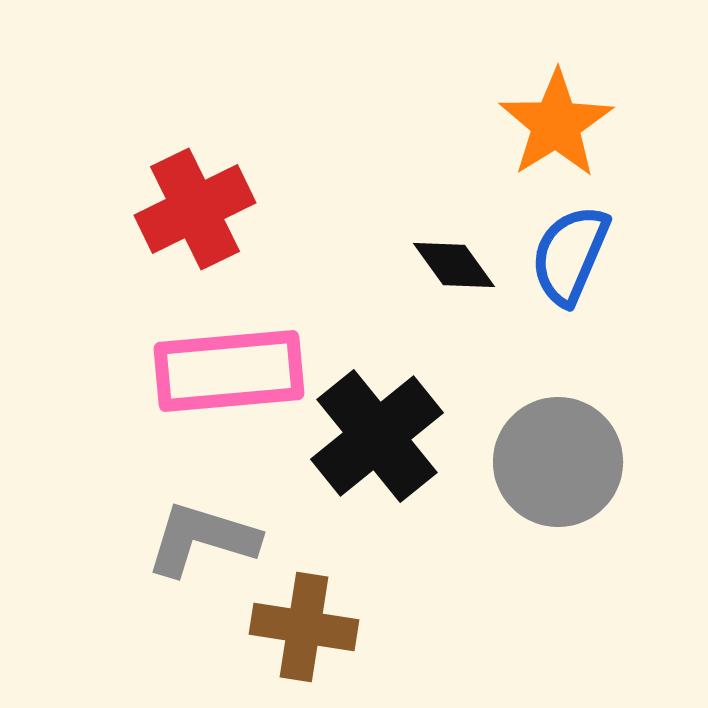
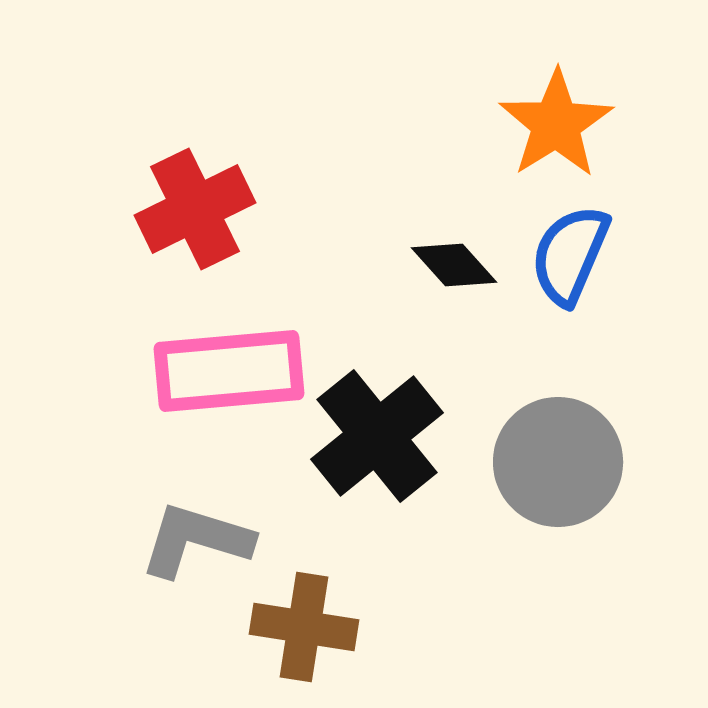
black diamond: rotated 6 degrees counterclockwise
gray L-shape: moved 6 px left, 1 px down
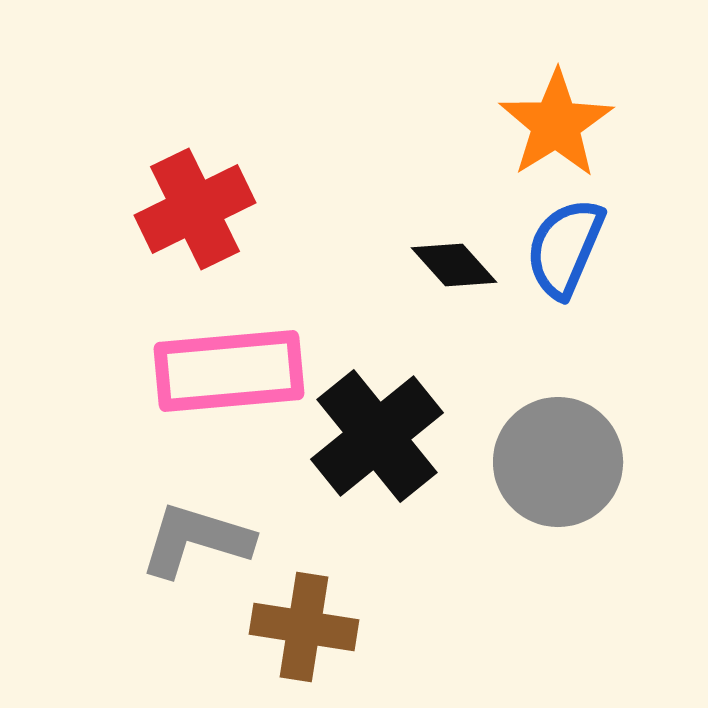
blue semicircle: moved 5 px left, 7 px up
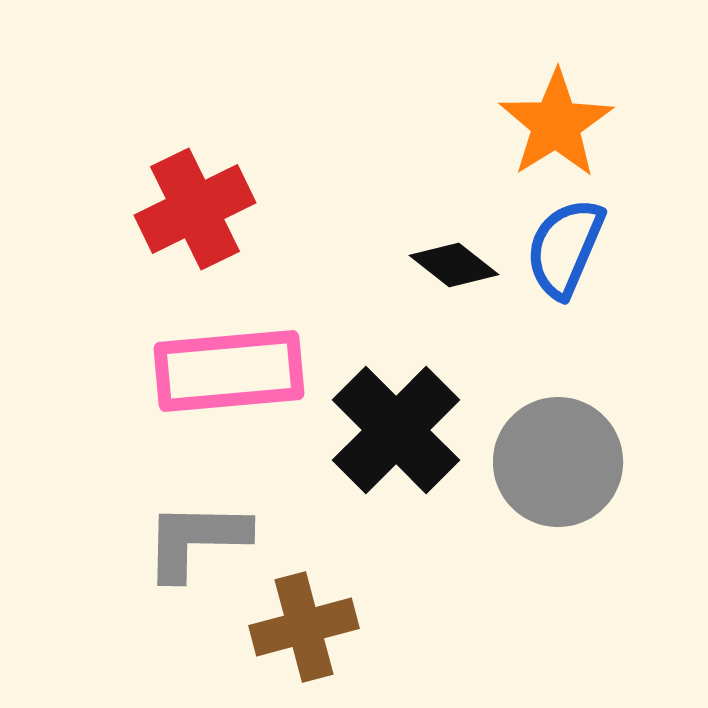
black diamond: rotated 10 degrees counterclockwise
black cross: moved 19 px right, 6 px up; rotated 6 degrees counterclockwise
gray L-shape: rotated 16 degrees counterclockwise
brown cross: rotated 24 degrees counterclockwise
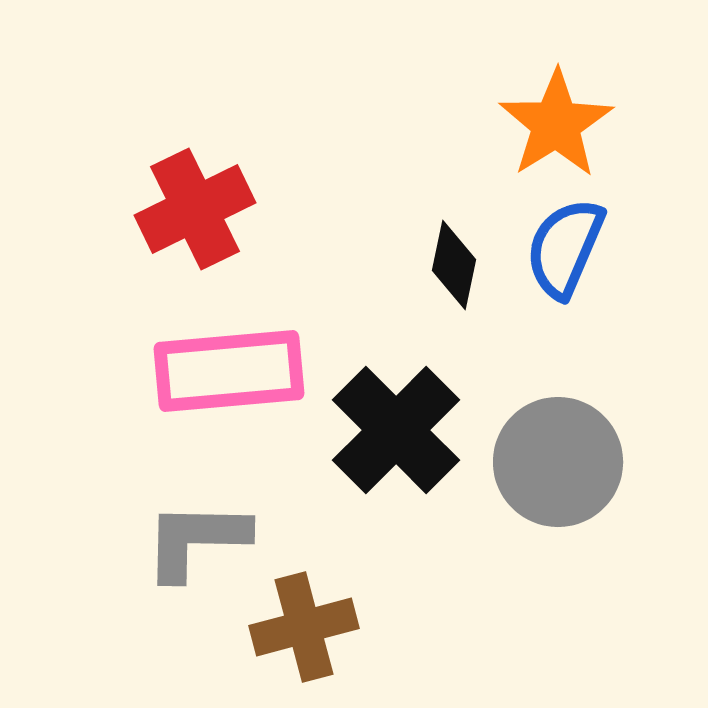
black diamond: rotated 64 degrees clockwise
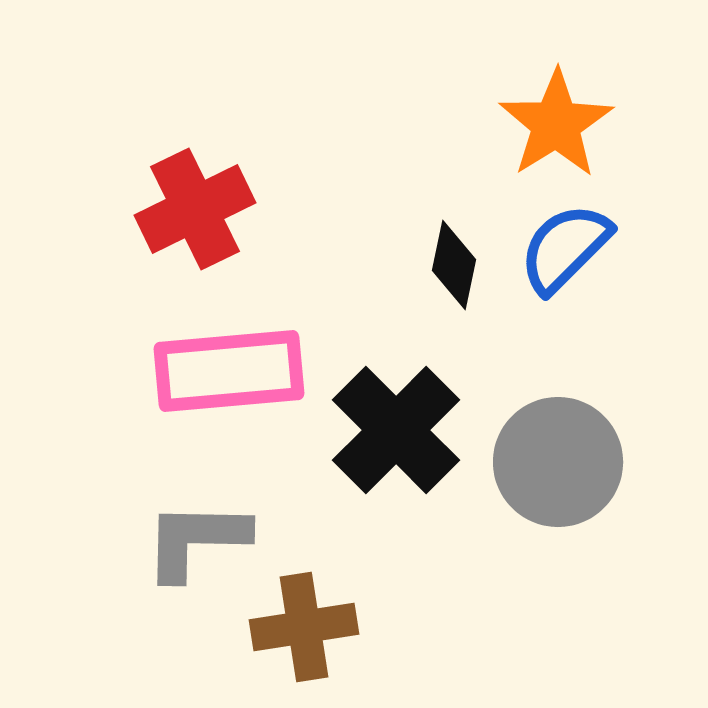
blue semicircle: rotated 22 degrees clockwise
brown cross: rotated 6 degrees clockwise
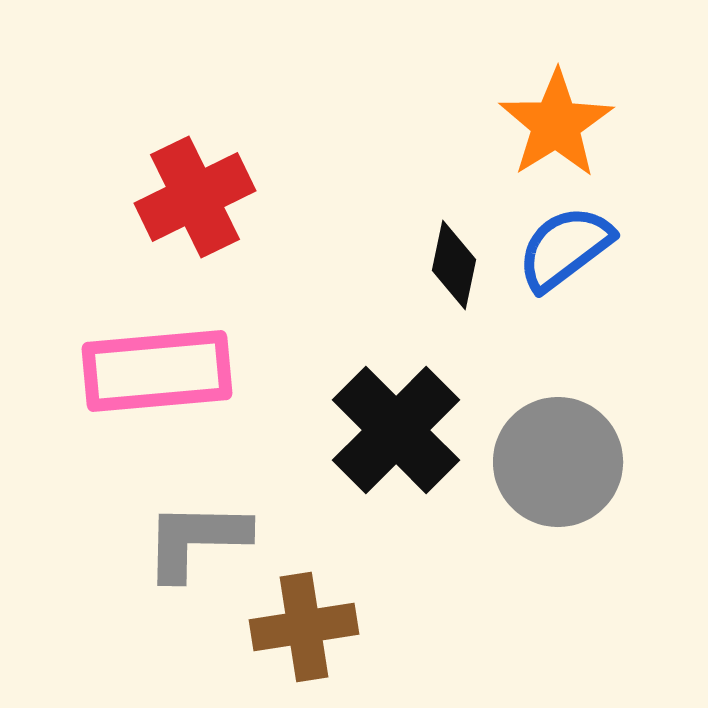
red cross: moved 12 px up
blue semicircle: rotated 8 degrees clockwise
pink rectangle: moved 72 px left
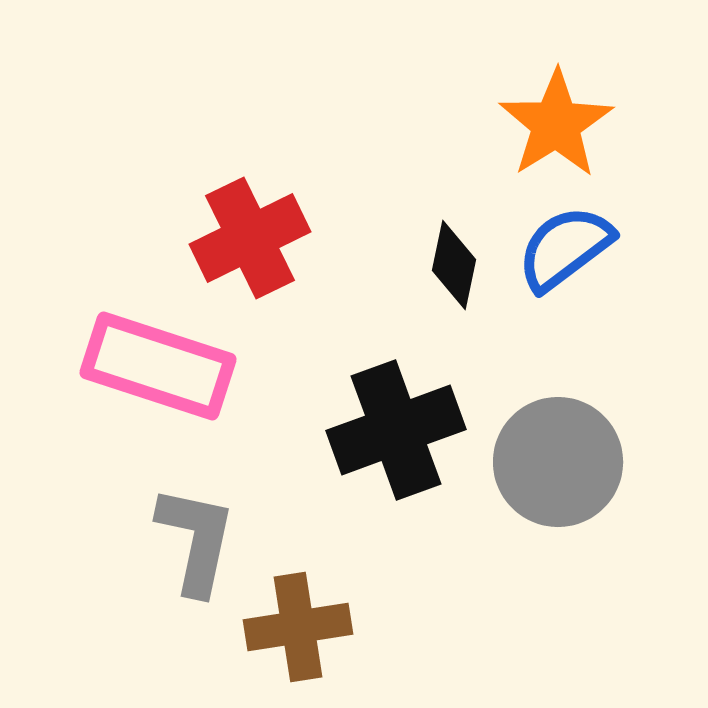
red cross: moved 55 px right, 41 px down
pink rectangle: moved 1 px right, 5 px up; rotated 23 degrees clockwise
black cross: rotated 25 degrees clockwise
gray L-shape: rotated 101 degrees clockwise
brown cross: moved 6 px left
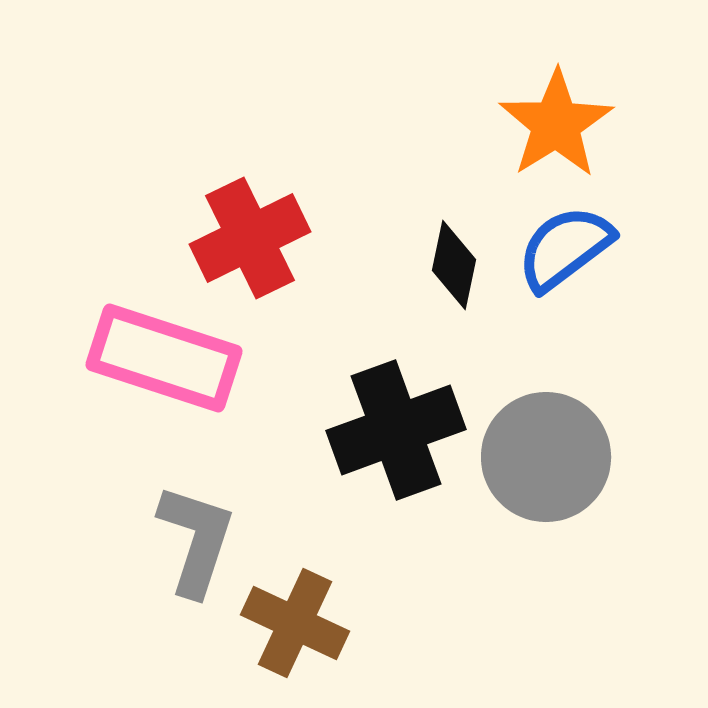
pink rectangle: moved 6 px right, 8 px up
gray circle: moved 12 px left, 5 px up
gray L-shape: rotated 6 degrees clockwise
brown cross: moved 3 px left, 4 px up; rotated 34 degrees clockwise
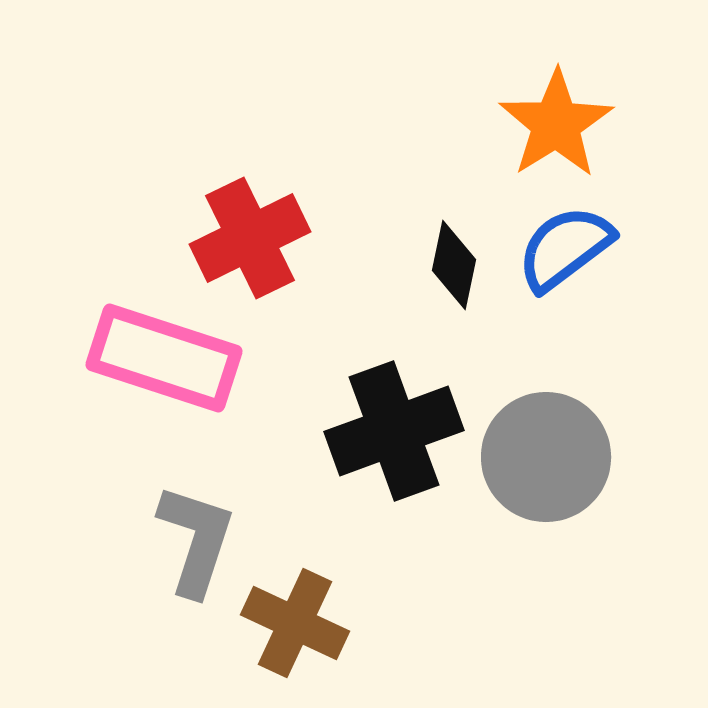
black cross: moved 2 px left, 1 px down
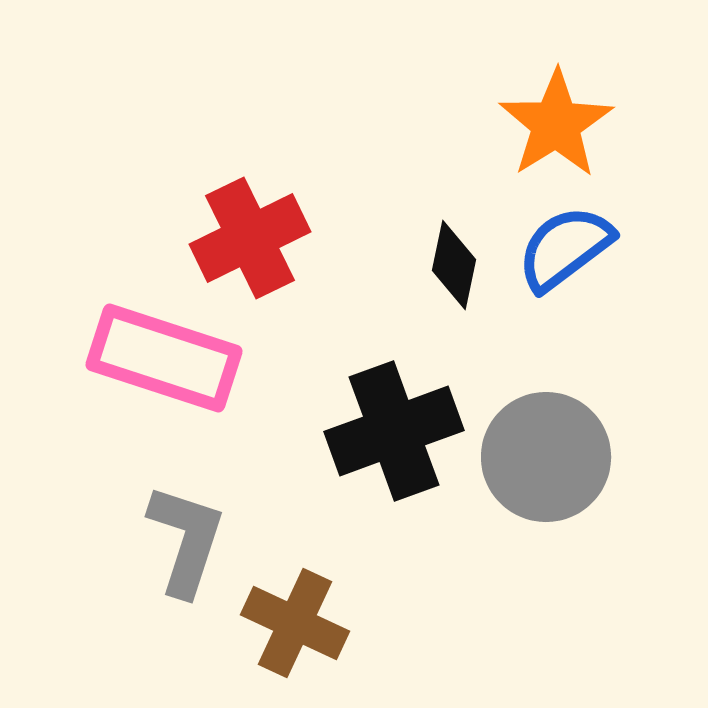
gray L-shape: moved 10 px left
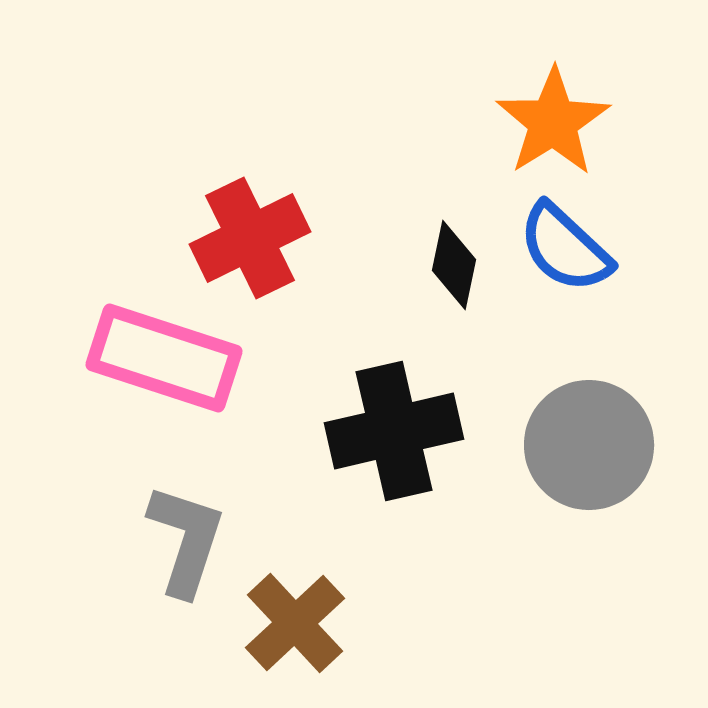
orange star: moved 3 px left, 2 px up
blue semicircle: rotated 100 degrees counterclockwise
black cross: rotated 7 degrees clockwise
gray circle: moved 43 px right, 12 px up
brown cross: rotated 22 degrees clockwise
